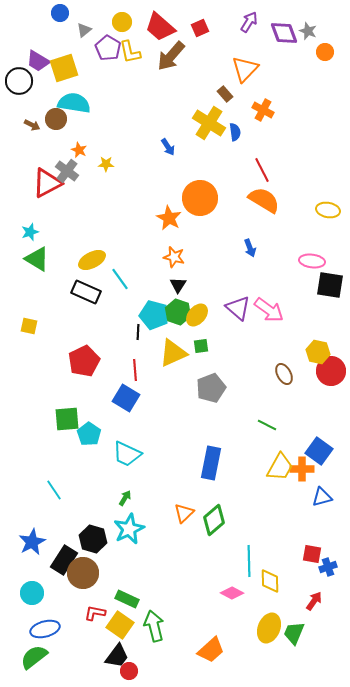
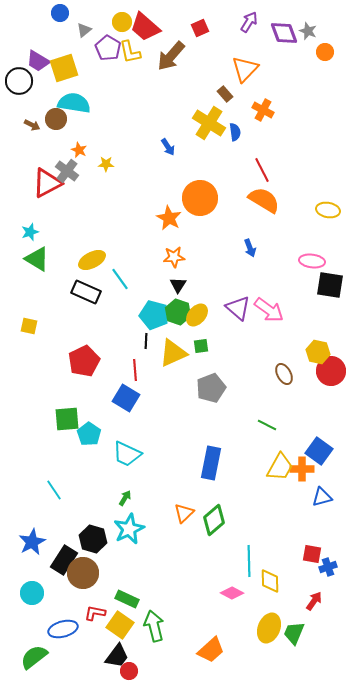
red trapezoid at (160, 27): moved 15 px left
orange star at (174, 257): rotated 20 degrees counterclockwise
black line at (138, 332): moved 8 px right, 9 px down
blue ellipse at (45, 629): moved 18 px right
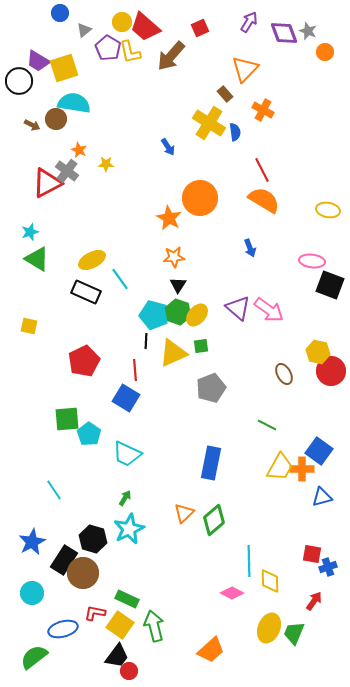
black square at (330, 285): rotated 12 degrees clockwise
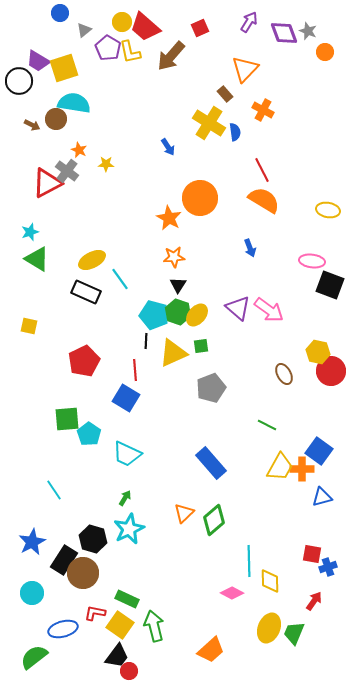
blue rectangle at (211, 463): rotated 52 degrees counterclockwise
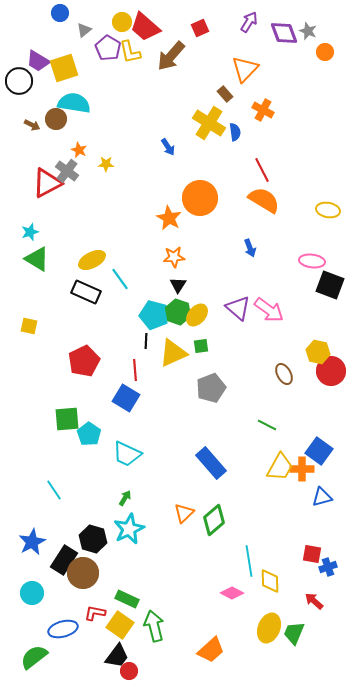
cyan line at (249, 561): rotated 8 degrees counterclockwise
red arrow at (314, 601): rotated 84 degrees counterclockwise
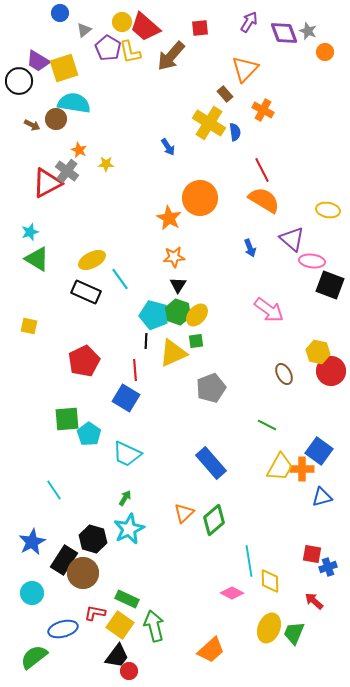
red square at (200, 28): rotated 18 degrees clockwise
purple triangle at (238, 308): moved 54 px right, 69 px up
green square at (201, 346): moved 5 px left, 5 px up
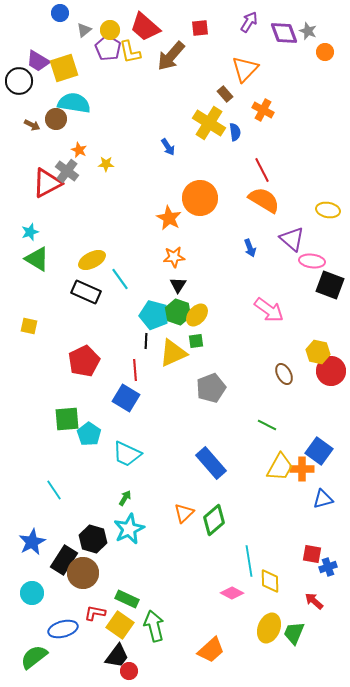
yellow circle at (122, 22): moved 12 px left, 8 px down
blue triangle at (322, 497): moved 1 px right, 2 px down
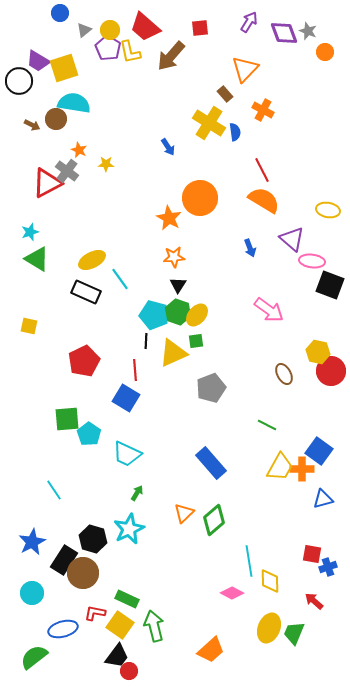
green arrow at (125, 498): moved 12 px right, 5 px up
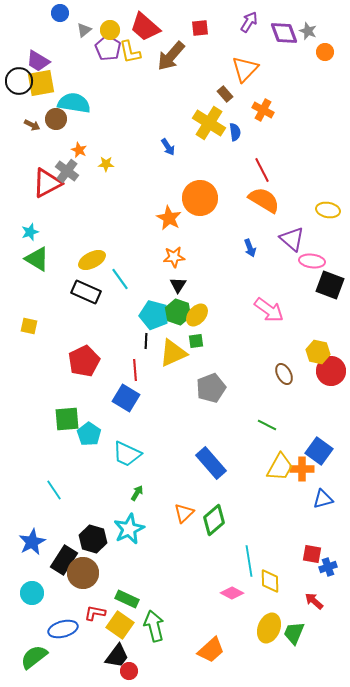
yellow square at (64, 68): moved 23 px left, 15 px down; rotated 8 degrees clockwise
